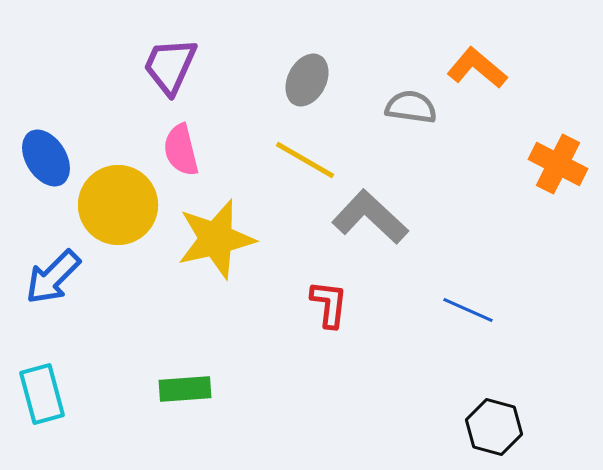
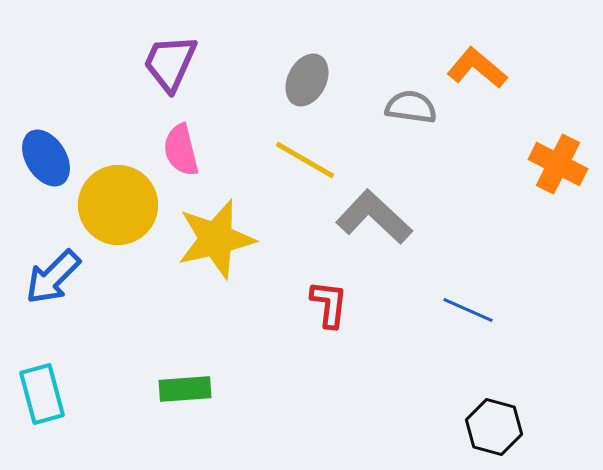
purple trapezoid: moved 3 px up
gray L-shape: moved 4 px right
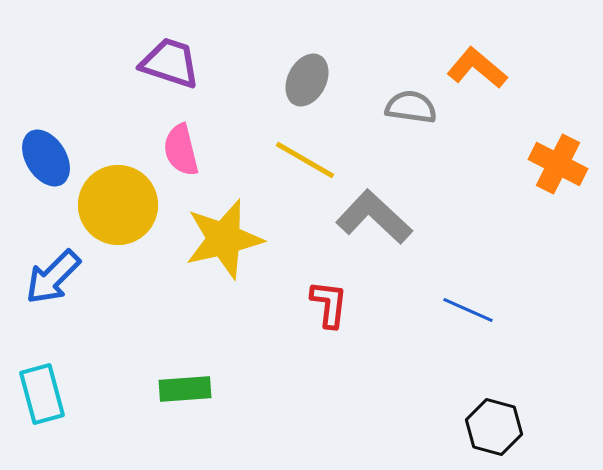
purple trapezoid: rotated 84 degrees clockwise
yellow star: moved 8 px right
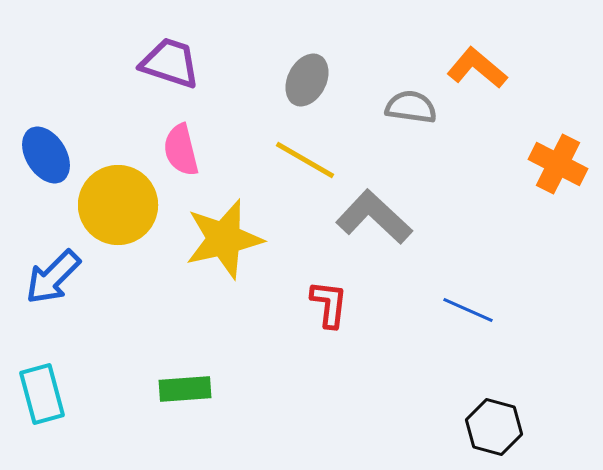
blue ellipse: moved 3 px up
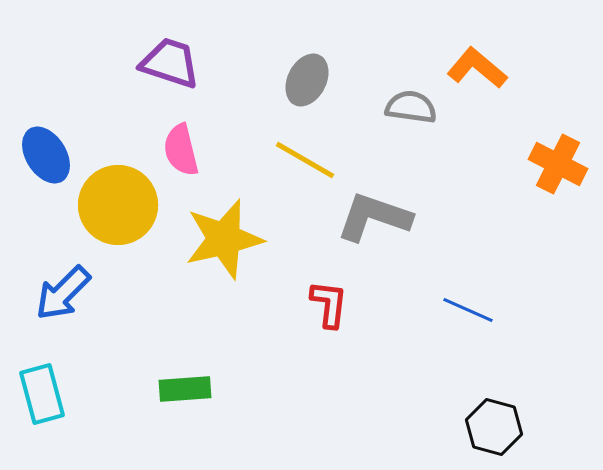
gray L-shape: rotated 24 degrees counterclockwise
blue arrow: moved 10 px right, 16 px down
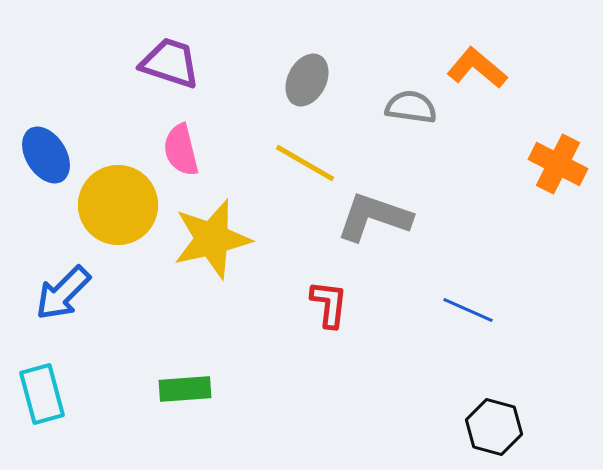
yellow line: moved 3 px down
yellow star: moved 12 px left
